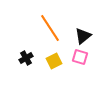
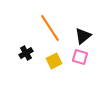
black cross: moved 5 px up
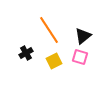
orange line: moved 1 px left, 2 px down
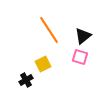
black cross: moved 27 px down
yellow square: moved 11 px left, 3 px down
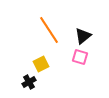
yellow square: moved 2 px left
black cross: moved 3 px right, 2 px down
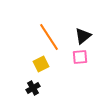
orange line: moved 7 px down
pink square: rotated 21 degrees counterclockwise
black cross: moved 4 px right, 6 px down
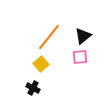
orange line: rotated 72 degrees clockwise
yellow square: rotated 14 degrees counterclockwise
black cross: rotated 32 degrees counterclockwise
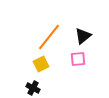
pink square: moved 2 px left, 2 px down
yellow square: rotated 14 degrees clockwise
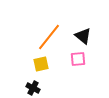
black triangle: rotated 42 degrees counterclockwise
yellow square: rotated 14 degrees clockwise
